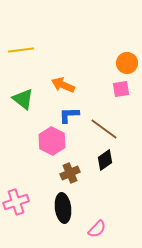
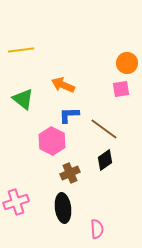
pink semicircle: rotated 48 degrees counterclockwise
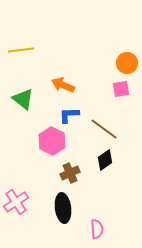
pink cross: rotated 15 degrees counterclockwise
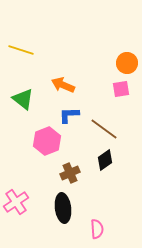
yellow line: rotated 25 degrees clockwise
pink hexagon: moved 5 px left; rotated 12 degrees clockwise
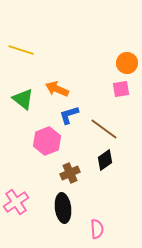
orange arrow: moved 6 px left, 4 px down
blue L-shape: rotated 15 degrees counterclockwise
